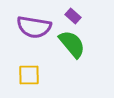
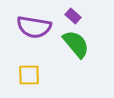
green semicircle: moved 4 px right
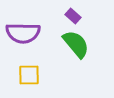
purple semicircle: moved 11 px left, 6 px down; rotated 8 degrees counterclockwise
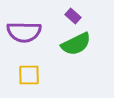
purple semicircle: moved 1 px right, 1 px up
green semicircle: rotated 104 degrees clockwise
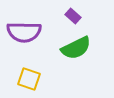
green semicircle: moved 4 px down
yellow square: moved 4 px down; rotated 20 degrees clockwise
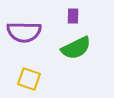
purple rectangle: rotated 49 degrees clockwise
